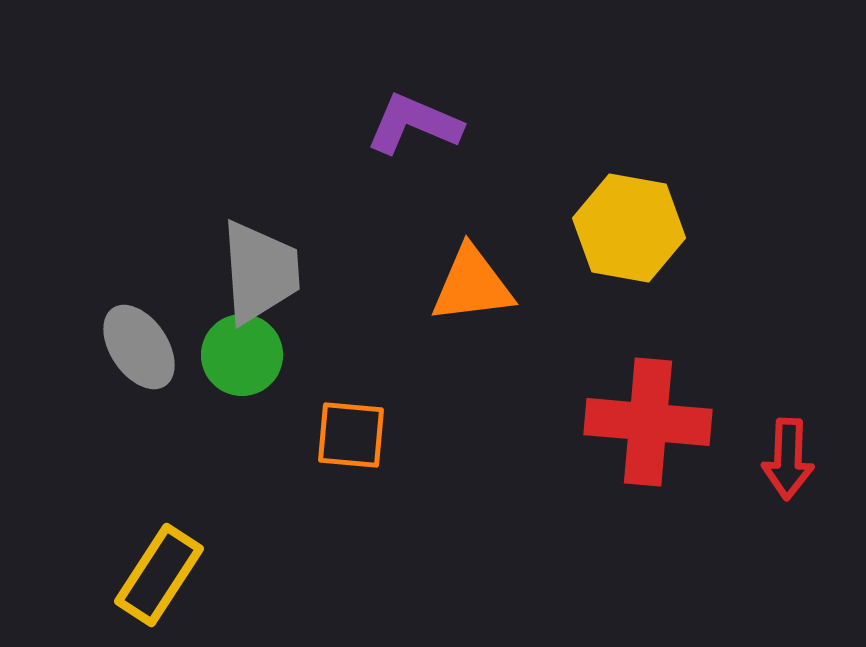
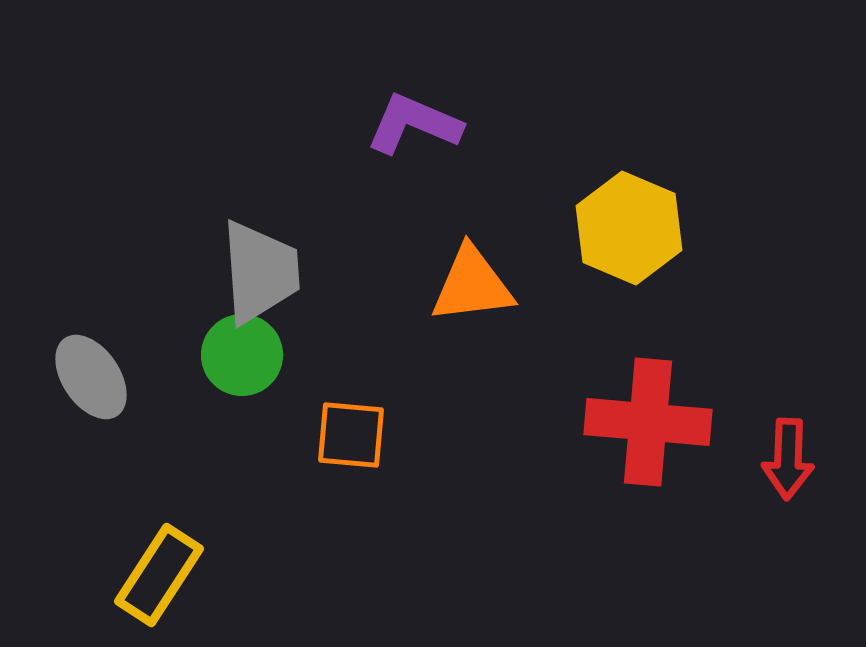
yellow hexagon: rotated 13 degrees clockwise
gray ellipse: moved 48 px left, 30 px down
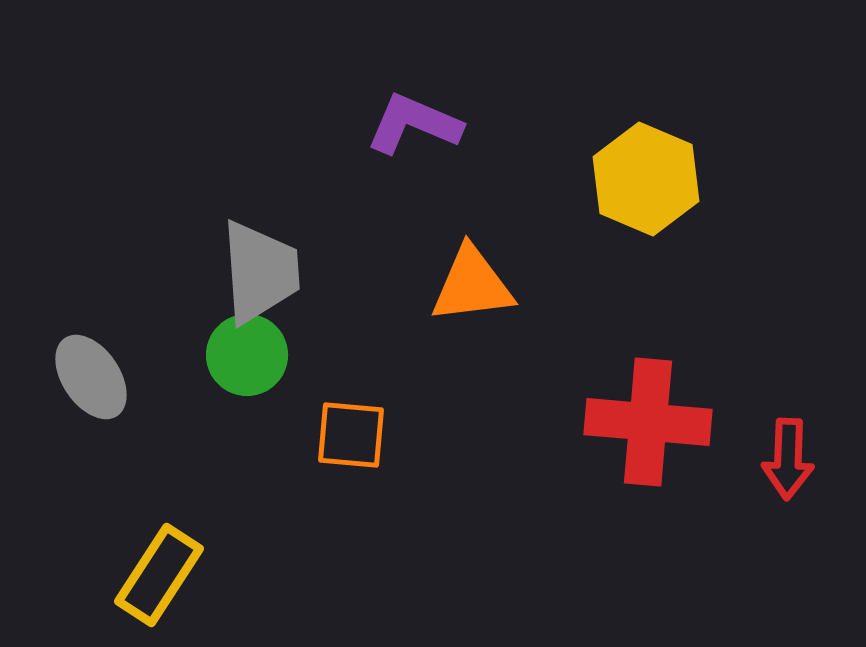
yellow hexagon: moved 17 px right, 49 px up
green circle: moved 5 px right
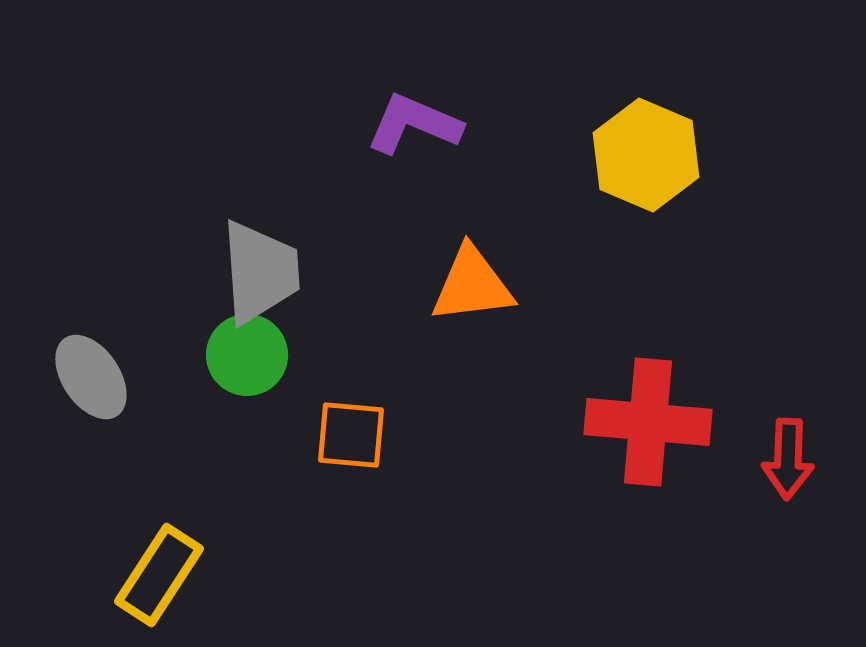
yellow hexagon: moved 24 px up
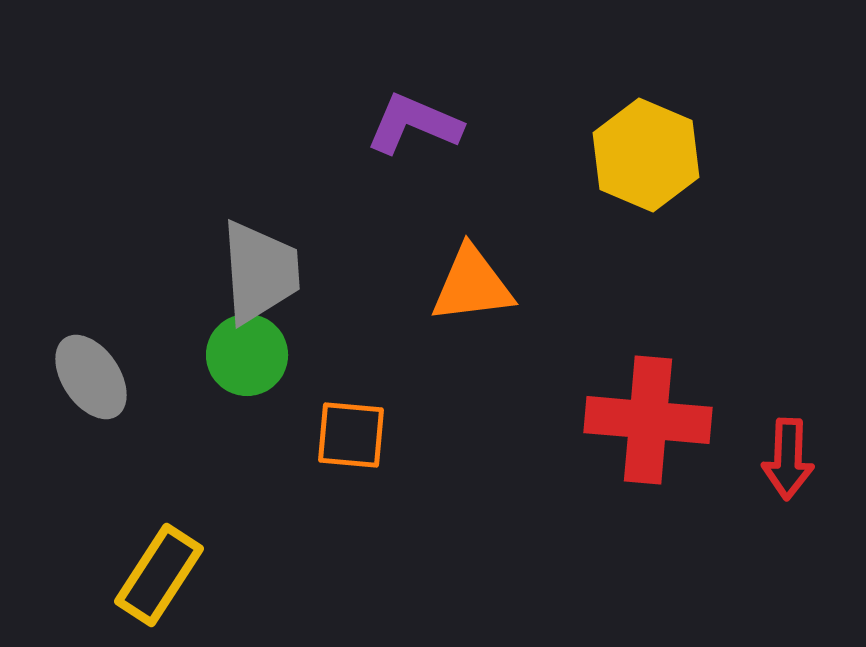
red cross: moved 2 px up
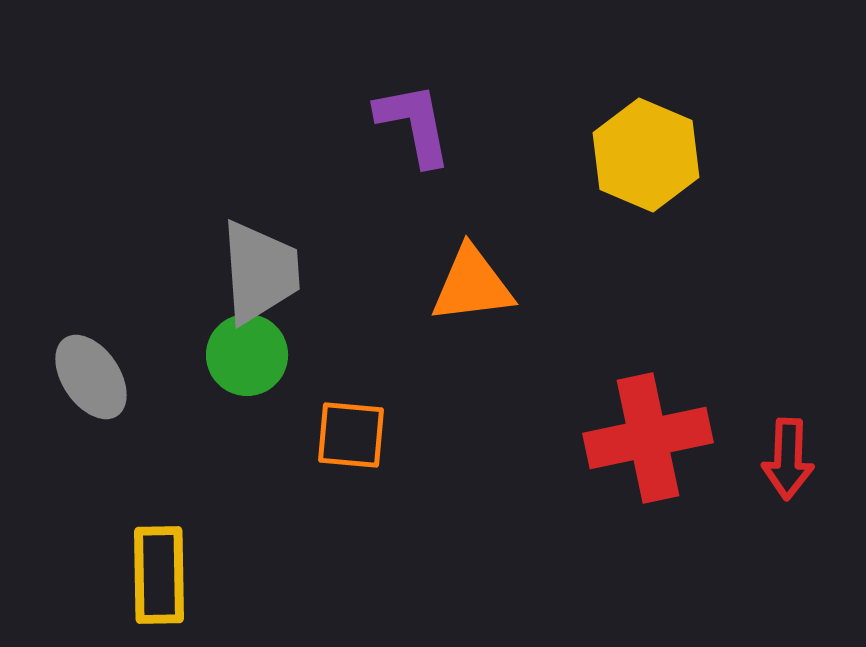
purple L-shape: rotated 56 degrees clockwise
red cross: moved 18 px down; rotated 17 degrees counterclockwise
yellow rectangle: rotated 34 degrees counterclockwise
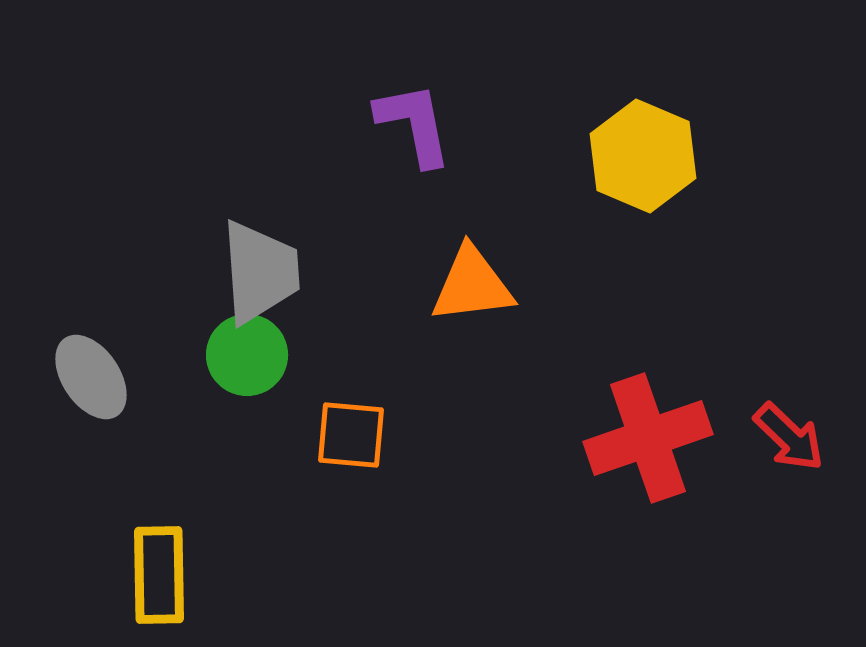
yellow hexagon: moved 3 px left, 1 px down
red cross: rotated 7 degrees counterclockwise
red arrow: moved 1 px right, 22 px up; rotated 48 degrees counterclockwise
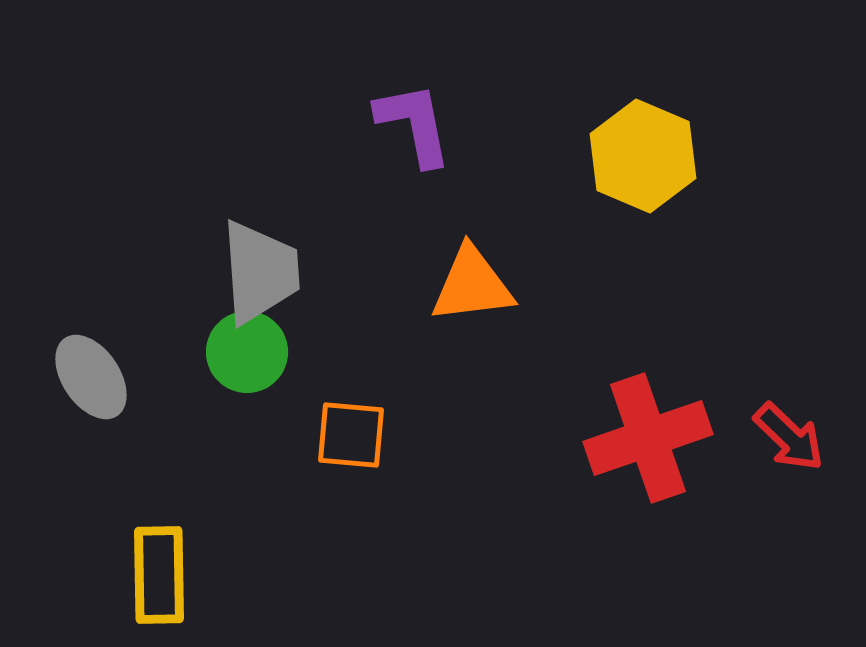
green circle: moved 3 px up
